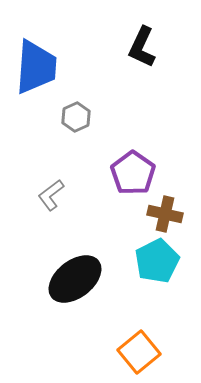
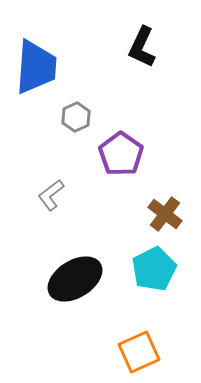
purple pentagon: moved 12 px left, 19 px up
brown cross: rotated 24 degrees clockwise
cyan pentagon: moved 3 px left, 8 px down
black ellipse: rotated 6 degrees clockwise
orange square: rotated 15 degrees clockwise
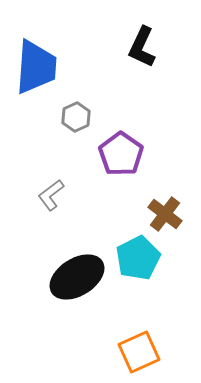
cyan pentagon: moved 16 px left, 11 px up
black ellipse: moved 2 px right, 2 px up
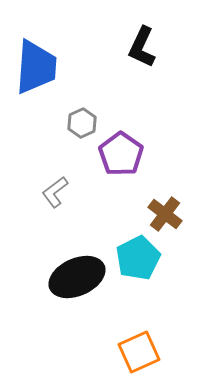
gray hexagon: moved 6 px right, 6 px down
gray L-shape: moved 4 px right, 3 px up
black ellipse: rotated 8 degrees clockwise
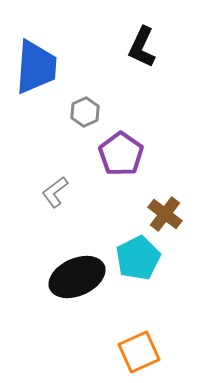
gray hexagon: moved 3 px right, 11 px up
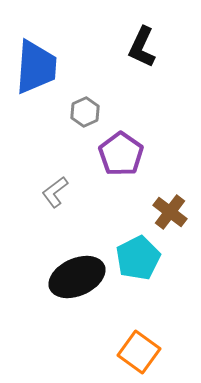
brown cross: moved 5 px right, 2 px up
orange square: rotated 30 degrees counterclockwise
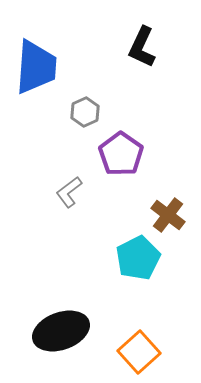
gray L-shape: moved 14 px right
brown cross: moved 2 px left, 3 px down
black ellipse: moved 16 px left, 54 px down; rotated 4 degrees clockwise
orange square: rotated 12 degrees clockwise
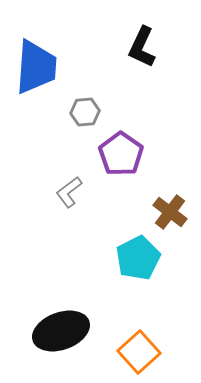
gray hexagon: rotated 20 degrees clockwise
brown cross: moved 2 px right, 3 px up
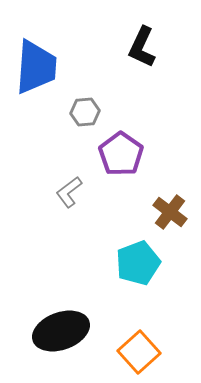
cyan pentagon: moved 5 px down; rotated 6 degrees clockwise
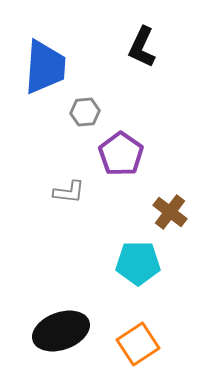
blue trapezoid: moved 9 px right
gray L-shape: rotated 136 degrees counterclockwise
cyan pentagon: rotated 21 degrees clockwise
orange square: moved 1 px left, 8 px up; rotated 9 degrees clockwise
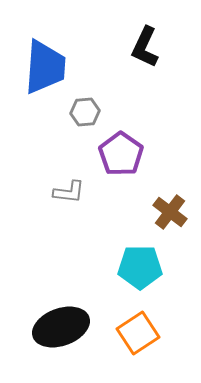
black L-shape: moved 3 px right
cyan pentagon: moved 2 px right, 4 px down
black ellipse: moved 4 px up
orange square: moved 11 px up
